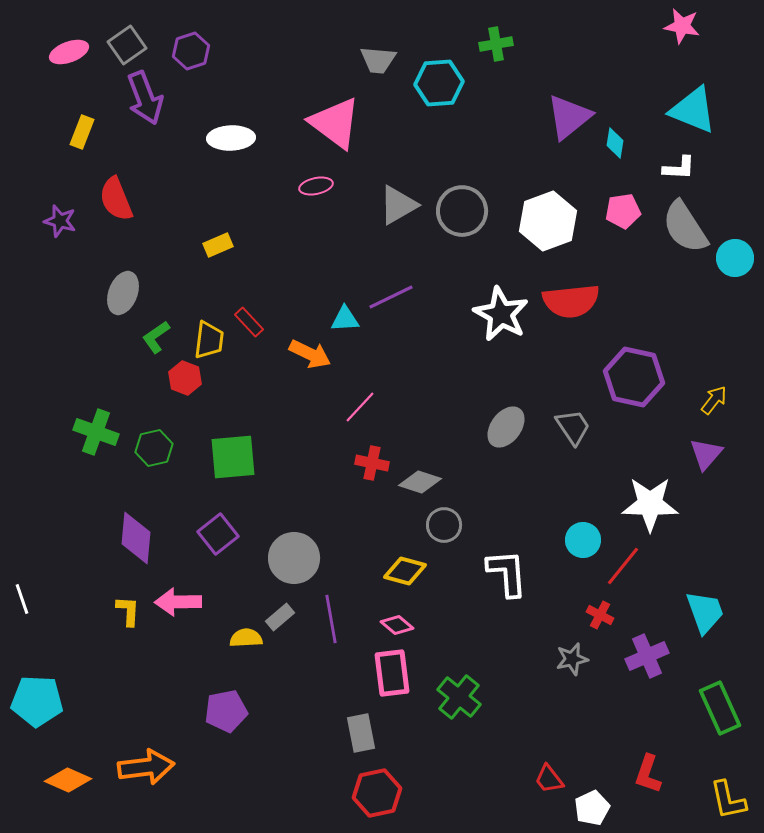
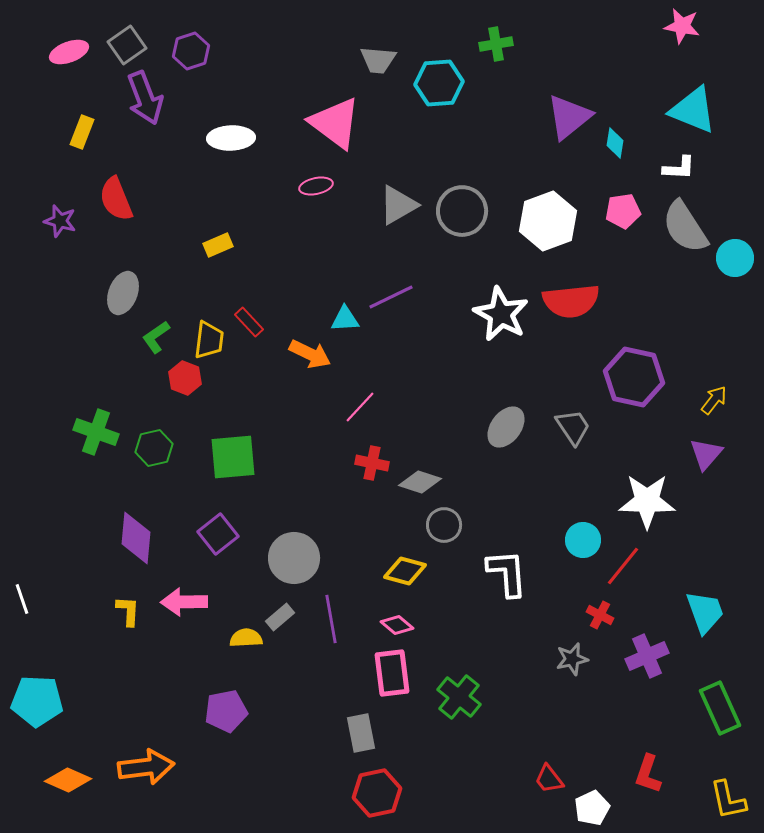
white star at (650, 504): moved 3 px left, 3 px up
pink arrow at (178, 602): moved 6 px right
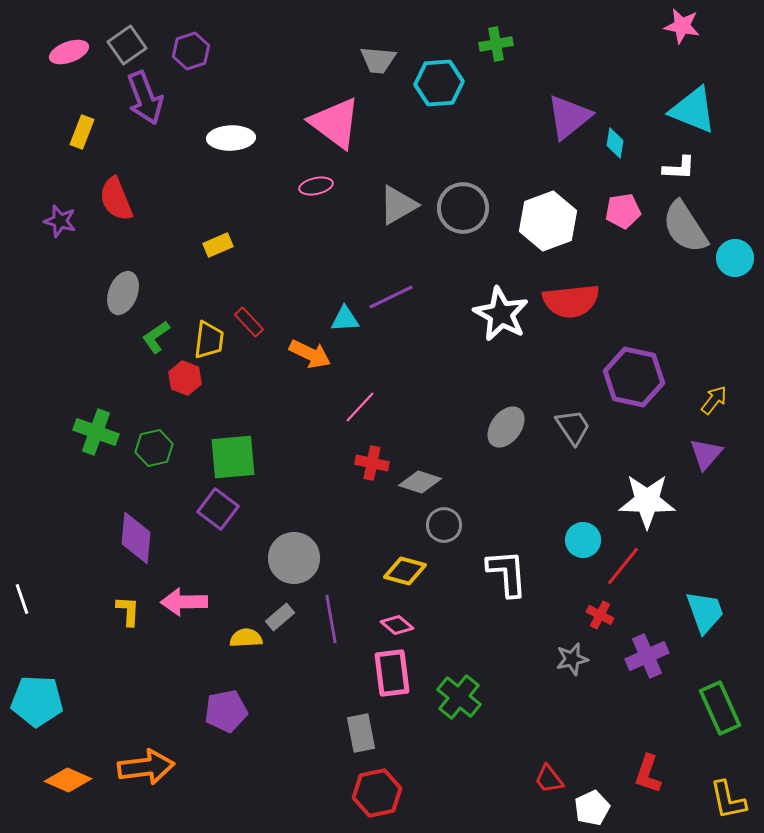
gray circle at (462, 211): moved 1 px right, 3 px up
purple square at (218, 534): moved 25 px up; rotated 15 degrees counterclockwise
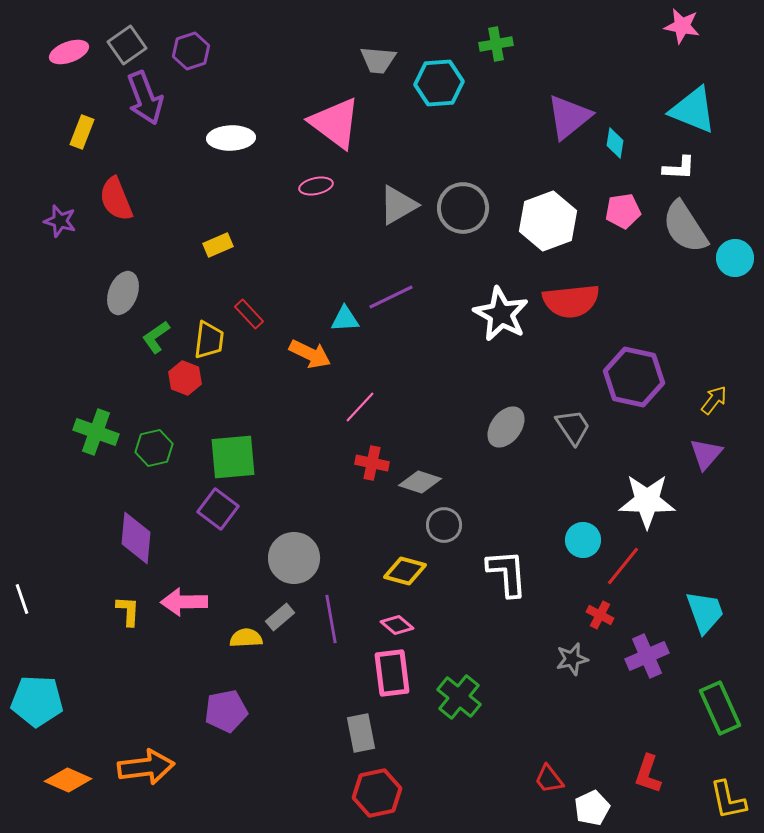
red rectangle at (249, 322): moved 8 px up
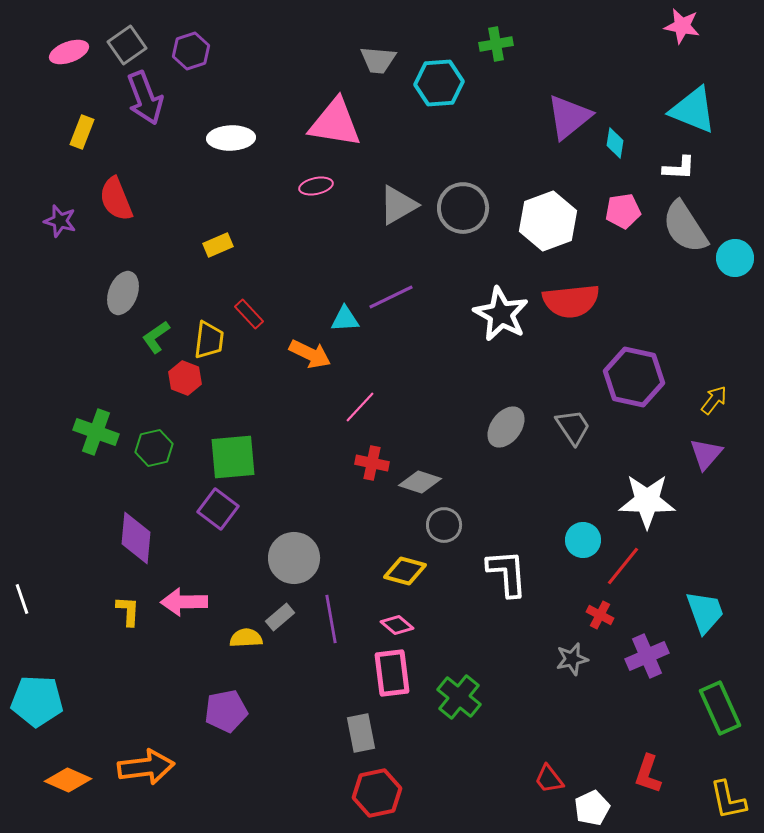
pink triangle at (335, 123): rotated 28 degrees counterclockwise
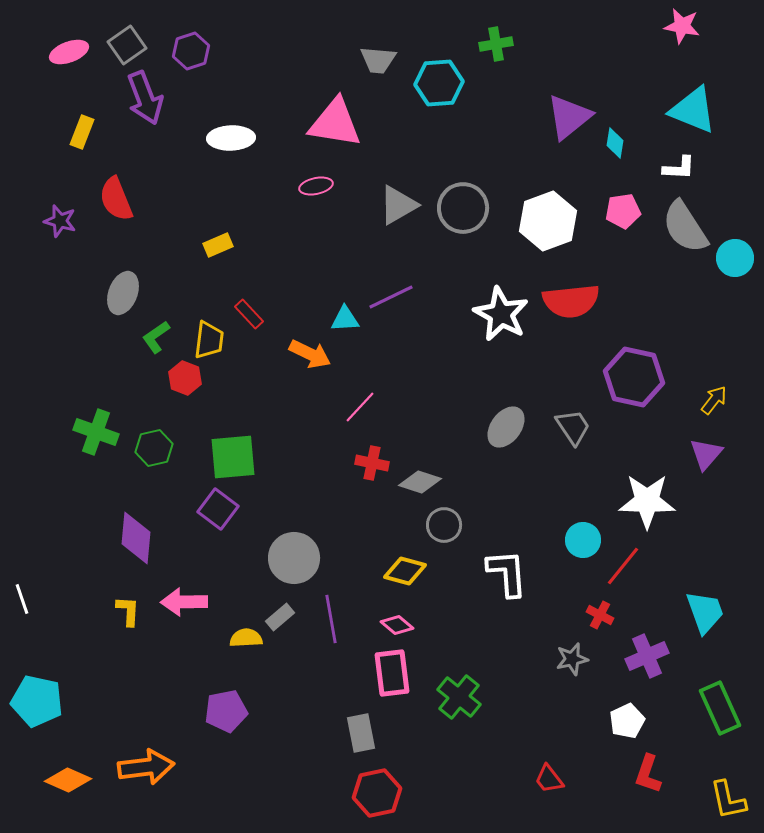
cyan pentagon at (37, 701): rotated 9 degrees clockwise
white pentagon at (592, 808): moved 35 px right, 87 px up
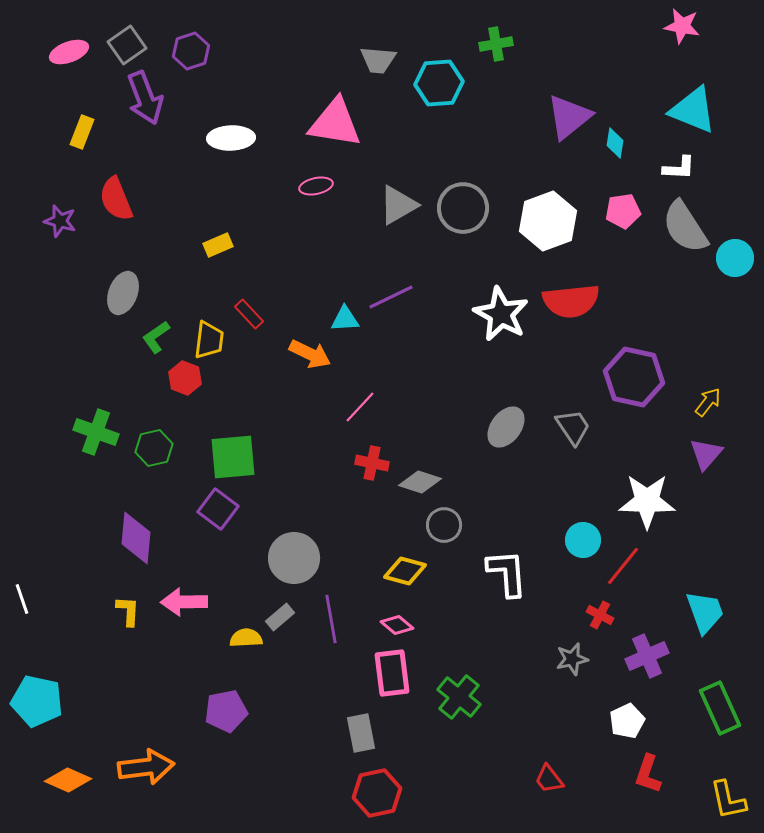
yellow arrow at (714, 400): moved 6 px left, 2 px down
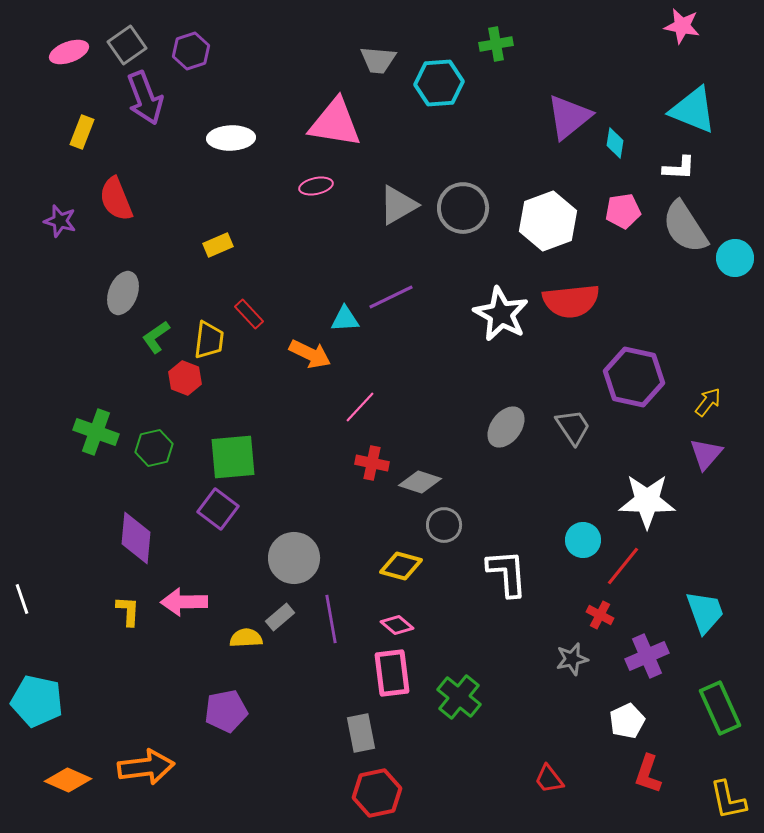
yellow diamond at (405, 571): moved 4 px left, 5 px up
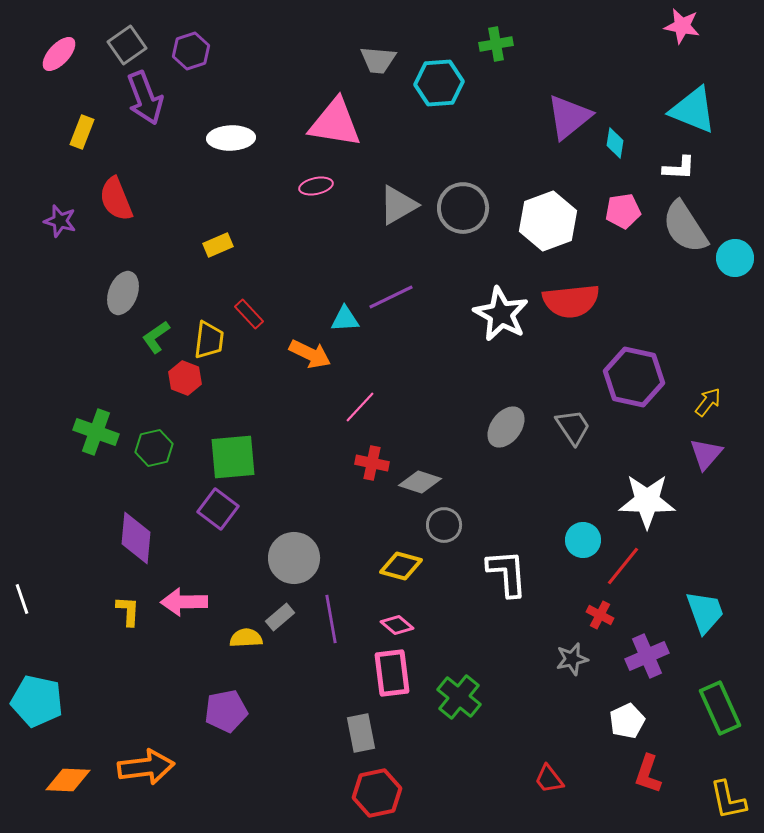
pink ellipse at (69, 52): moved 10 px left, 2 px down; rotated 27 degrees counterclockwise
orange diamond at (68, 780): rotated 21 degrees counterclockwise
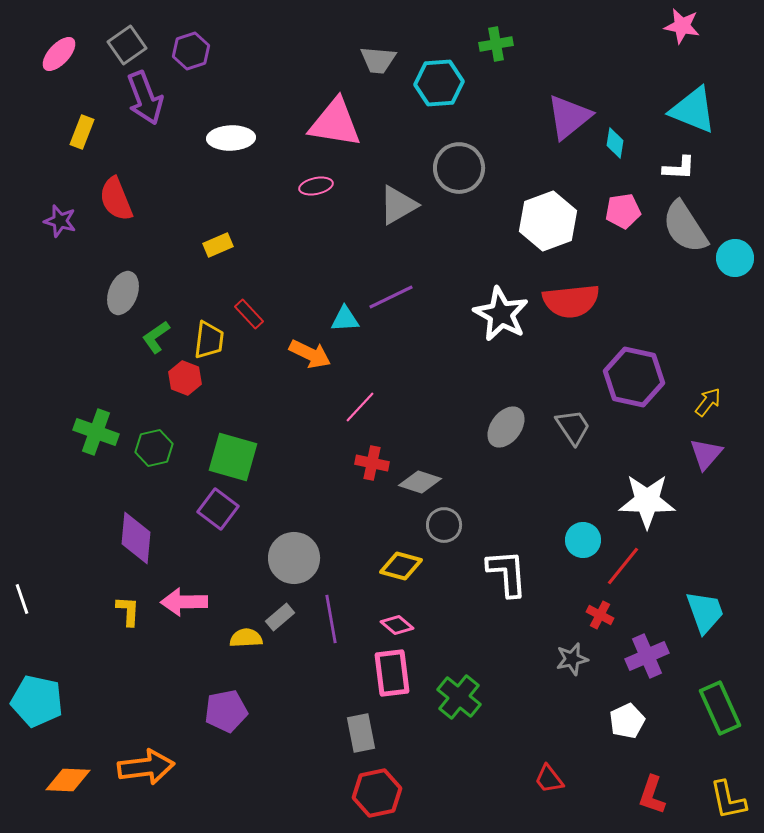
gray circle at (463, 208): moved 4 px left, 40 px up
green square at (233, 457): rotated 21 degrees clockwise
red L-shape at (648, 774): moved 4 px right, 21 px down
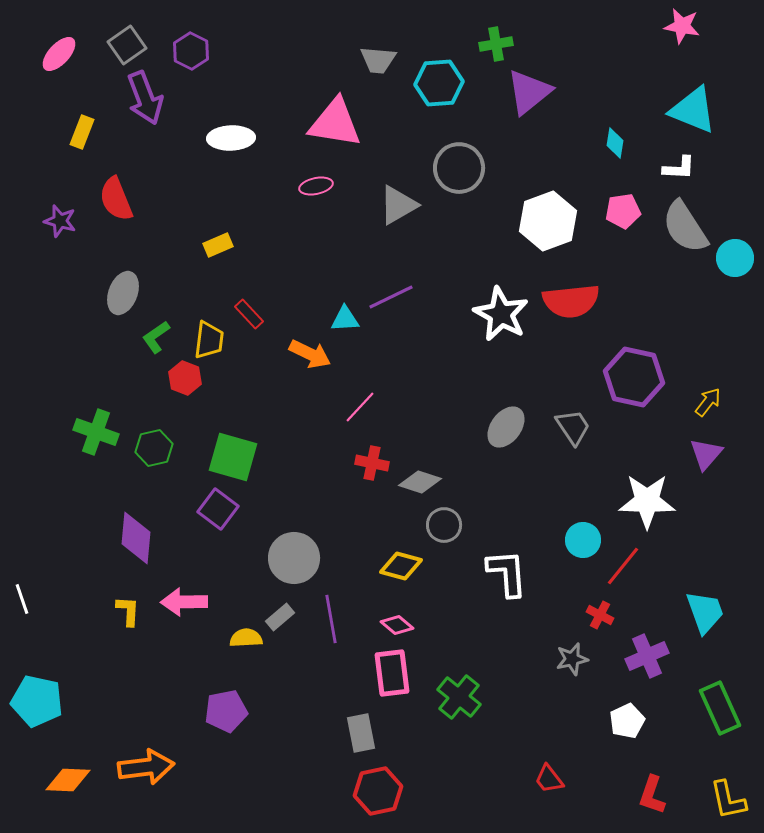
purple hexagon at (191, 51): rotated 15 degrees counterclockwise
purple triangle at (569, 117): moved 40 px left, 25 px up
red hexagon at (377, 793): moved 1 px right, 2 px up
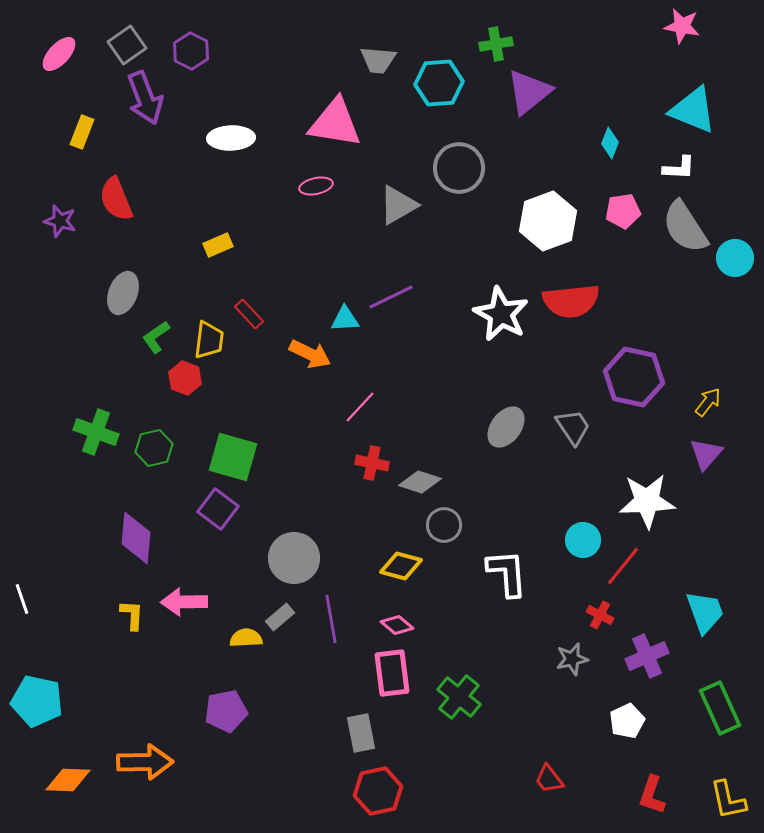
cyan diamond at (615, 143): moved 5 px left; rotated 12 degrees clockwise
white star at (647, 501): rotated 4 degrees counterclockwise
yellow L-shape at (128, 611): moved 4 px right, 4 px down
orange arrow at (146, 767): moved 1 px left, 5 px up; rotated 6 degrees clockwise
